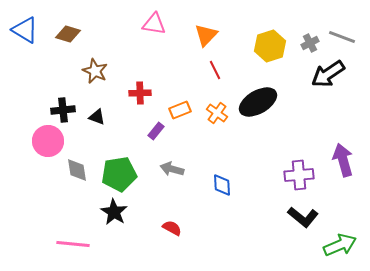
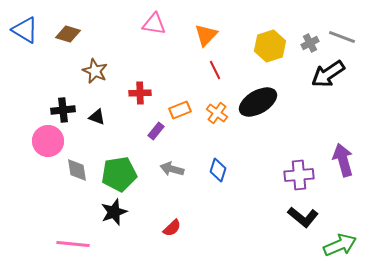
blue diamond: moved 4 px left, 15 px up; rotated 20 degrees clockwise
black star: rotated 20 degrees clockwise
red semicircle: rotated 108 degrees clockwise
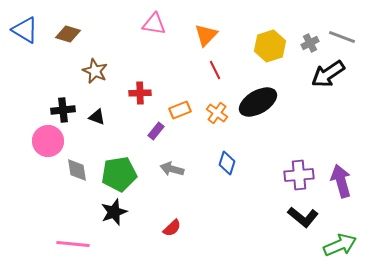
purple arrow: moved 2 px left, 21 px down
blue diamond: moved 9 px right, 7 px up
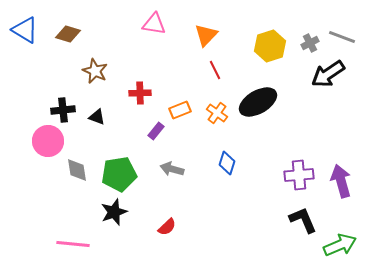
black L-shape: moved 3 px down; rotated 152 degrees counterclockwise
red semicircle: moved 5 px left, 1 px up
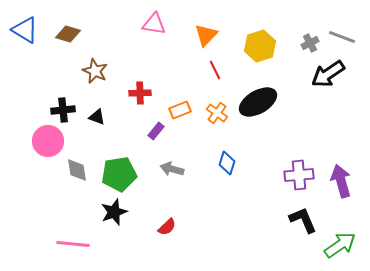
yellow hexagon: moved 10 px left
green arrow: rotated 12 degrees counterclockwise
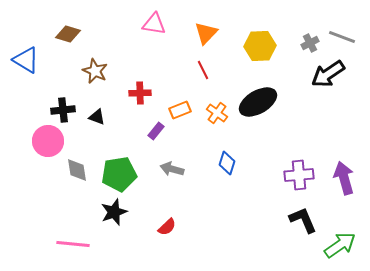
blue triangle: moved 1 px right, 30 px down
orange triangle: moved 2 px up
yellow hexagon: rotated 16 degrees clockwise
red line: moved 12 px left
purple arrow: moved 3 px right, 3 px up
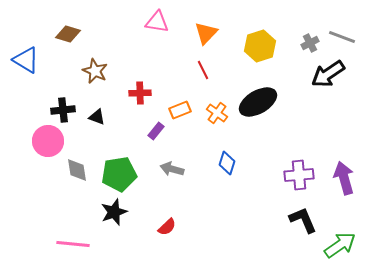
pink triangle: moved 3 px right, 2 px up
yellow hexagon: rotated 16 degrees counterclockwise
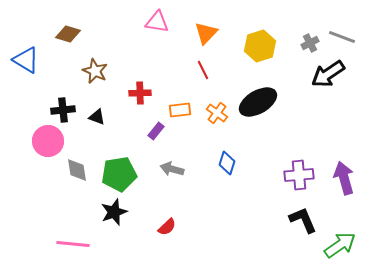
orange rectangle: rotated 15 degrees clockwise
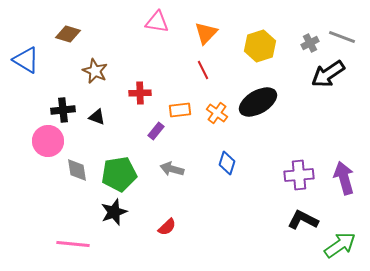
black L-shape: rotated 40 degrees counterclockwise
